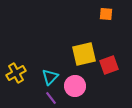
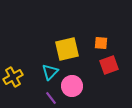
orange square: moved 5 px left, 29 px down
yellow square: moved 17 px left, 5 px up
yellow cross: moved 3 px left, 4 px down
cyan triangle: moved 5 px up
pink circle: moved 3 px left
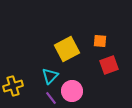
orange square: moved 1 px left, 2 px up
yellow square: rotated 15 degrees counterclockwise
cyan triangle: moved 4 px down
yellow cross: moved 9 px down; rotated 12 degrees clockwise
pink circle: moved 5 px down
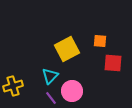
red square: moved 4 px right, 2 px up; rotated 24 degrees clockwise
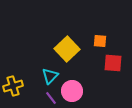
yellow square: rotated 15 degrees counterclockwise
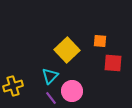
yellow square: moved 1 px down
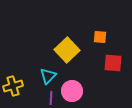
orange square: moved 4 px up
cyan triangle: moved 2 px left
purple line: rotated 40 degrees clockwise
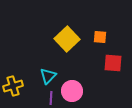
yellow square: moved 11 px up
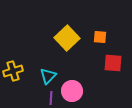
yellow square: moved 1 px up
yellow cross: moved 15 px up
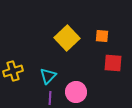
orange square: moved 2 px right, 1 px up
pink circle: moved 4 px right, 1 px down
purple line: moved 1 px left
